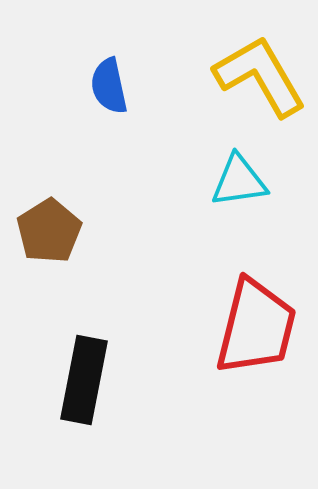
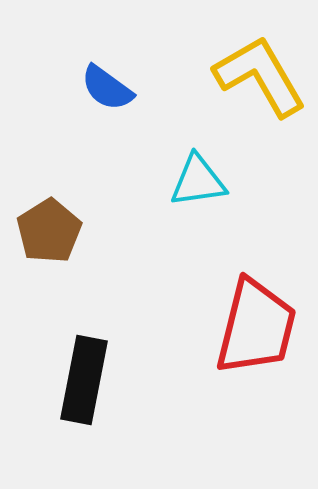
blue semicircle: moved 2 px left, 2 px down; rotated 42 degrees counterclockwise
cyan triangle: moved 41 px left
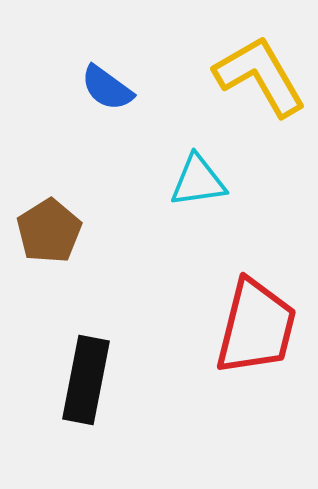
black rectangle: moved 2 px right
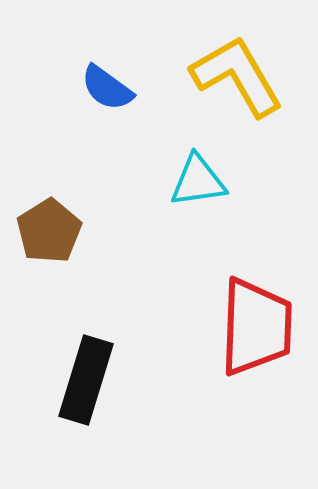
yellow L-shape: moved 23 px left
red trapezoid: rotated 12 degrees counterclockwise
black rectangle: rotated 6 degrees clockwise
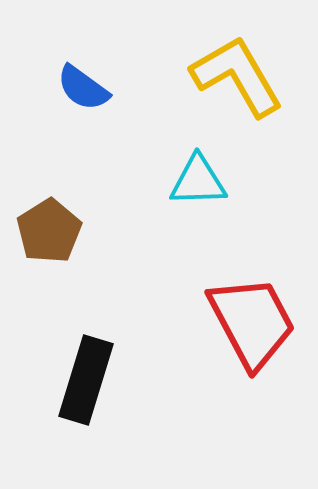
blue semicircle: moved 24 px left
cyan triangle: rotated 6 degrees clockwise
red trapezoid: moved 4 px left, 5 px up; rotated 30 degrees counterclockwise
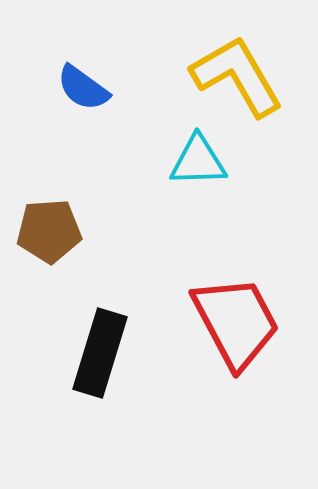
cyan triangle: moved 20 px up
brown pentagon: rotated 28 degrees clockwise
red trapezoid: moved 16 px left
black rectangle: moved 14 px right, 27 px up
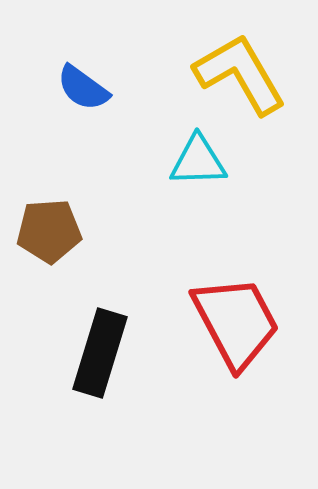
yellow L-shape: moved 3 px right, 2 px up
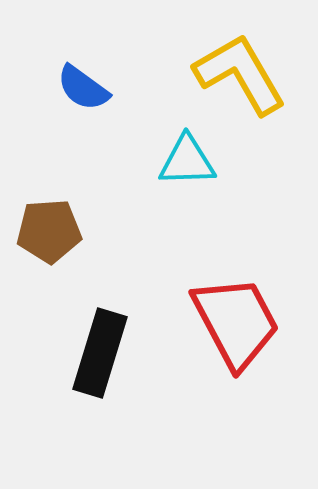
cyan triangle: moved 11 px left
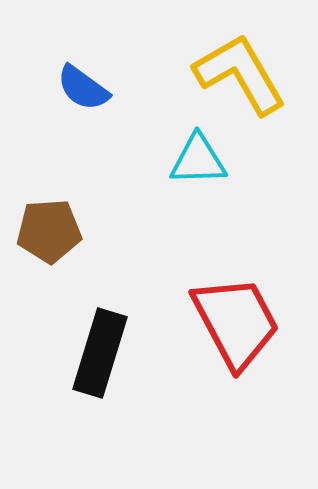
cyan triangle: moved 11 px right, 1 px up
